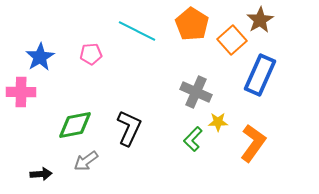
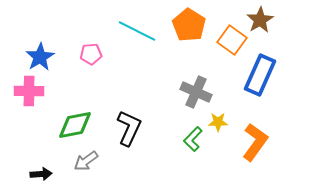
orange pentagon: moved 3 px left, 1 px down
orange square: rotated 12 degrees counterclockwise
pink cross: moved 8 px right, 1 px up
orange L-shape: moved 2 px right, 1 px up
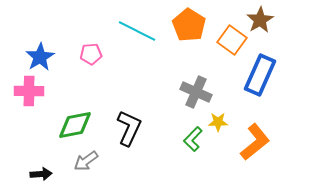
orange L-shape: rotated 15 degrees clockwise
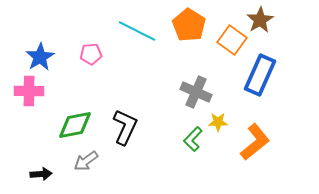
black L-shape: moved 4 px left, 1 px up
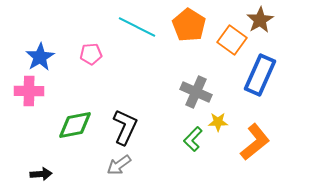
cyan line: moved 4 px up
gray arrow: moved 33 px right, 4 px down
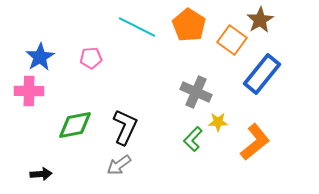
pink pentagon: moved 4 px down
blue rectangle: moved 2 px right, 1 px up; rotated 15 degrees clockwise
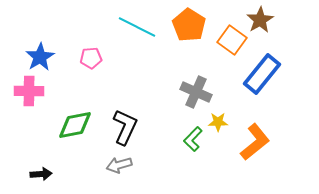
gray arrow: rotated 20 degrees clockwise
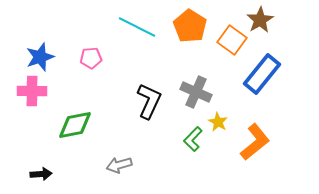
orange pentagon: moved 1 px right, 1 px down
blue star: rotated 12 degrees clockwise
pink cross: moved 3 px right
yellow star: rotated 30 degrees clockwise
black L-shape: moved 24 px right, 26 px up
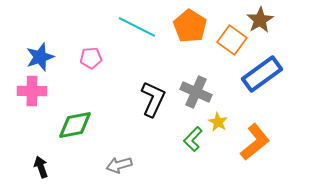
blue rectangle: rotated 15 degrees clockwise
black L-shape: moved 4 px right, 2 px up
black arrow: moved 7 px up; rotated 105 degrees counterclockwise
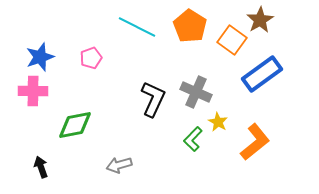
pink pentagon: rotated 15 degrees counterclockwise
pink cross: moved 1 px right
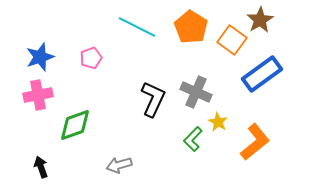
orange pentagon: moved 1 px right, 1 px down
pink cross: moved 5 px right, 4 px down; rotated 12 degrees counterclockwise
green diamond: rotated 9 degrees counterclockwise
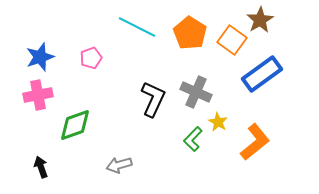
orange pentagon: moved 1 px left, 6 px down
